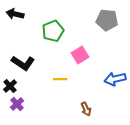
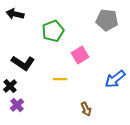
blue arrow: rotated 25 degrees counterclockwise
purple cross: moved 1 px down
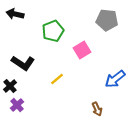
pink square: moved 2 px right, 5 px up
yellow line: moved 3 px left; rotated 40 degrees counterclockwise
brown arrow: moved 11 px right
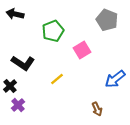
gray pentagon: rotated 15 degrees clockwise
purple cross: moved 1 px right
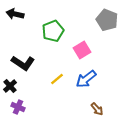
blue arrow: moved 29 px left
purple cross: moved 2 px down; rotated 24 degrees counterclockwise
brown arrow: rotated 16 degrees counterclockwise
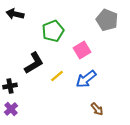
black L-shape: moved 11 px right; rotated 65 degrees counterclockwise
yellow line: moved 3 px up
black cross: rotated 32 degrees clockwise
purple cross: moved 7 px left, 2 px down; rotated 24 degrees clockwise
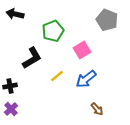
black L-shape: moved 2 px left, 5 px up
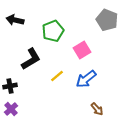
black arrow: moved 6 px down
black L-shape: moved 1 px left, 1 px down
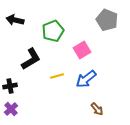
yellow line: rotated 24 degrees clockwise
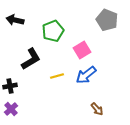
blue arrow: moved 4 px up
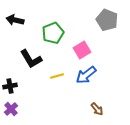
green pentagon: moved 2 px down
black L-shape: rotated 90 degrees clockwise
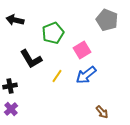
yellow line: rotated 40 degrees counterclockwise
brown arrow: moved 5 px right, 3 px down
